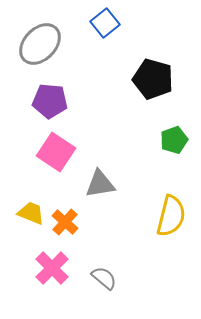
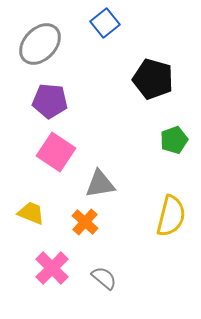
orange cross: moved 20 px right
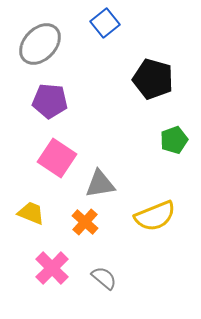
pink square: moved 1 px right, 6 px down
yellow semicircle: moved 16 px left; rotated 54 degrees clockwise
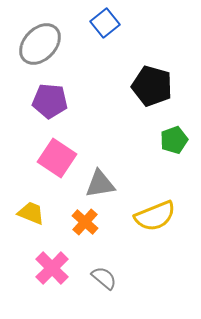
black pentagon: moved 1 px left, 7 px down
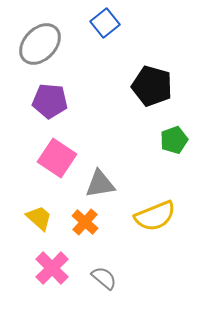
yellow trapezoid: moved 8 px right, 5 px down; rotated 20 degrees clockwise
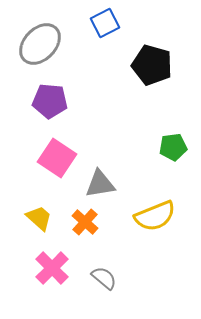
blue square: rotated 12 degrees clockwise
black pentagon: moved 21 px up
green pentagon: moved 1 px left, 7 px down; rotated 12 degrees clockwise
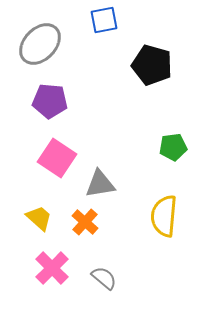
blue square: moved 1 px left, 3 px up; rotated 16 degrees clockwise
yellow semicircle: moved 9 px right; rotated 117 degrees clockwise
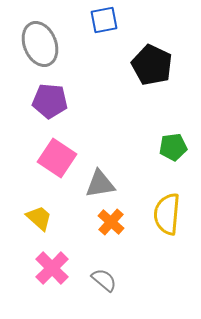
gray ellipse: rotated 66 degrees counterclockwise
black pentagon: rotated 9 degrees clockwise
yellow semicircle: moved 3 px right, 2 px up
orange cross: moved 26 px right
gray semicircle: moved 2 px down
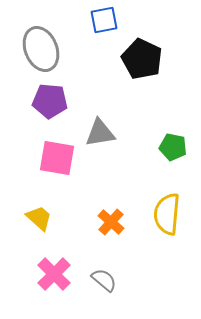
gray ellipse: moved 1 px right, 5 px down
black pentagon: moved 10 px left, 6 px up
green pentagon: rotated 20 degrees clockwise
pink square: rotated 24 degrees counterclockwise
gray triangle: moved 51 px up
pink cross: moved 2 px right, 6 px down
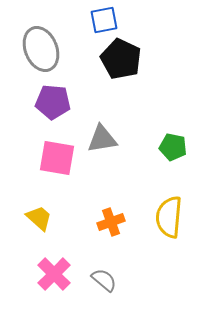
black pentagon: moved 21 px left
purple pentagon: moved 3 px right, 1 px down
gray triangle: moved 2 px right, 6 px down
yellow semicircle: moved 2 px right, 3 px down
orange cross: rotated 28 degrees clockwise
